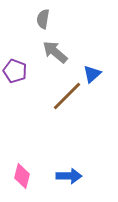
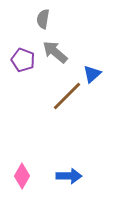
purple pentagon: moved 8 px right, 11 px up
pink diamond: rotated 15 degrees clockwise
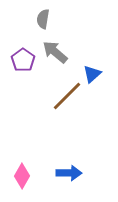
purple pentagon: rotated 15 degrees clockwise
blue arrow: moved 3 px up
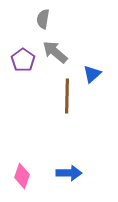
brown line: rotated 44 degrees counterclockwise
pink diamond: rotated 10 degrees counterclockwise
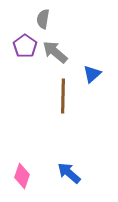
purple pentagon: moved 2 px right, 14 px up
brown line: moved 4 px left
blue arrow: rotated 140 degrees counterclockwise
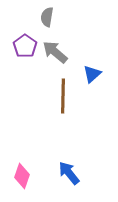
gray semicircle: moved 4 px right, 2 px up
blue arrow: rotated 10 degrees clockwise
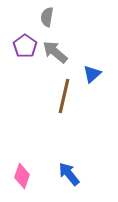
brown line: moved 1 px right; rotated 12 degrees clockwise
blue arrow: moved 1 px down
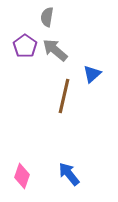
gray arrow: moved 2 px up
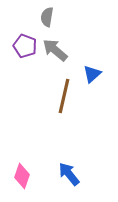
purple pentagon: rotated 15 degrees counterclockwise
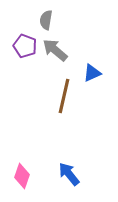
gray semicircle: moved 1 px left, 3 px down
blue triangle: moved 1 px up; rotated 18 degrees clockwise
